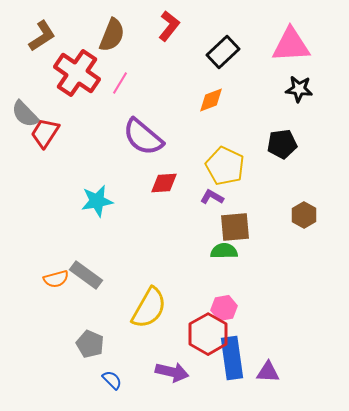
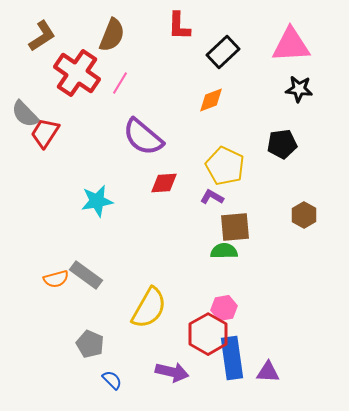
red L-shape: moved 10 px right; rotated 144 degrees clockwise
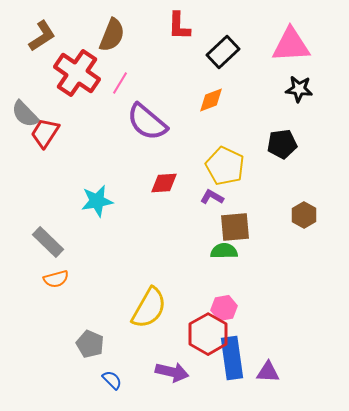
purple semicircle: moved 4 px right, 15 px up
gray rectangle: moved 38 px left, 33 px up; rotated 8 degrees clockwise
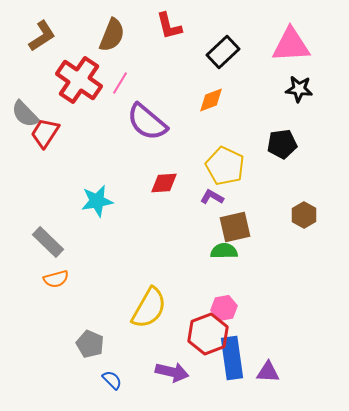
red L-shape: moved 10 px left; rotated 16 degrees counterclockwise
red cross: moved 2 px right, 7 px down
brown square: rotated 8 degrees counterclockwise
red hexagon: rotated 9 degrees clockwise
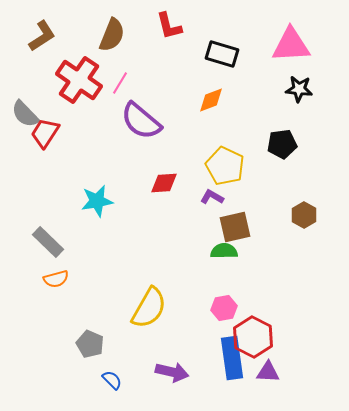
black rectangle: moved 1 px left, 2 px down; rotated 60 degrees clockwise
purple semicircle: moved 6 px left, 1 px up
red hexagon: moved 45 px right, 3 px down; rotated 12 degrees counterclockwise
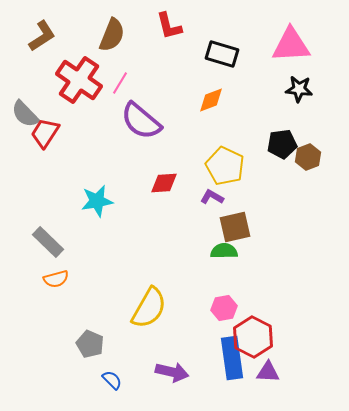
brown hexagon: moved 4 px right, 58 px up; rotated 10 degrees clockwise
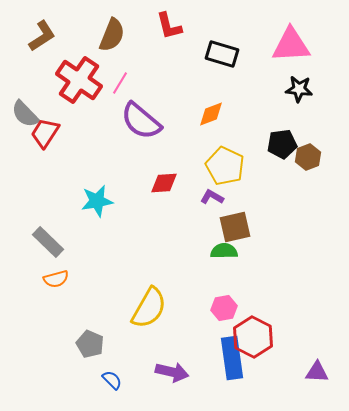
orange diamond: moved 14 px down
purple triangle: moved 49 px right
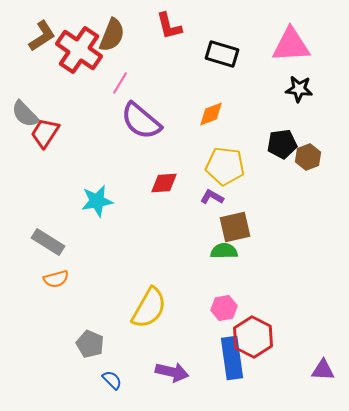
red cross: moved 30 px up
yellow pentagon: rotated 18 degrees counterclockwise
gray rectangle: rotated 12 degrees counterclockwise
purple triangle: moved 6 px right, 2 px up
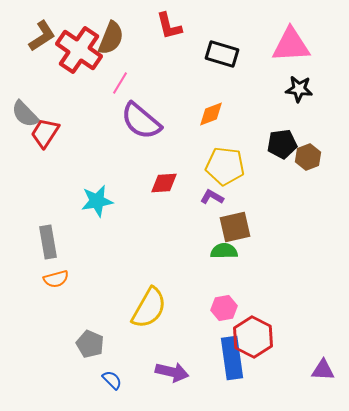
brown semicircle: moved 1 px left, 3 px down
gray rectangle: rotated 48 degrees clockwise
